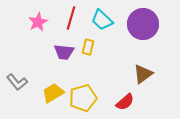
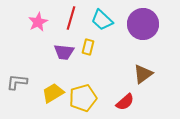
gray L-shape: rotated 135 degrees clockwise
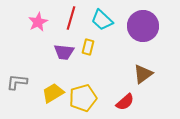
purple circle: moved 2 px down
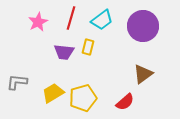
cyan trapezoid: rotated 80 degrees counterclockwise
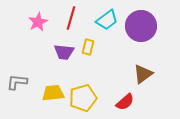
cyan trapezoid: moved 5 px right
purple circle: moved 2 px left
yellow trapezoid: rotated 25 degrees clockwise
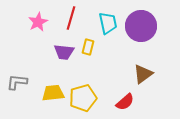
cyan trapezoid: moved 1 px right, 3 px down; rotated 65 degrees counterclockwise
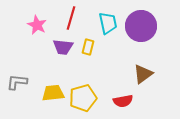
pink star: moved 1 px left, 3 px down; rotated 18 degrees counterclockwise
purple trapezoid: moved 1 px left, 5 px up
red semicircle: moved 2 px left, 1 px up; rotated 30 degrees clockwise
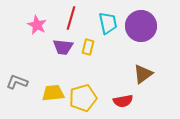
gray L-shape: rotated 15 degrees clockwise
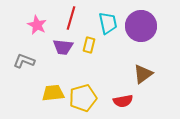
yellow rectangle: moved 1 px right, 2 px up
gray L-shape: moved 7 px right, 21 px up
